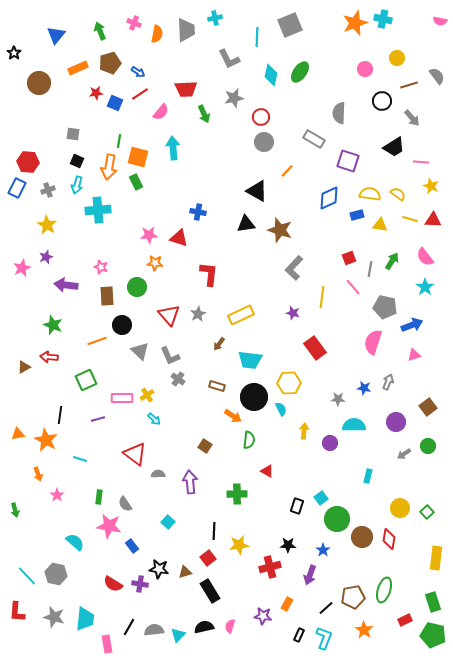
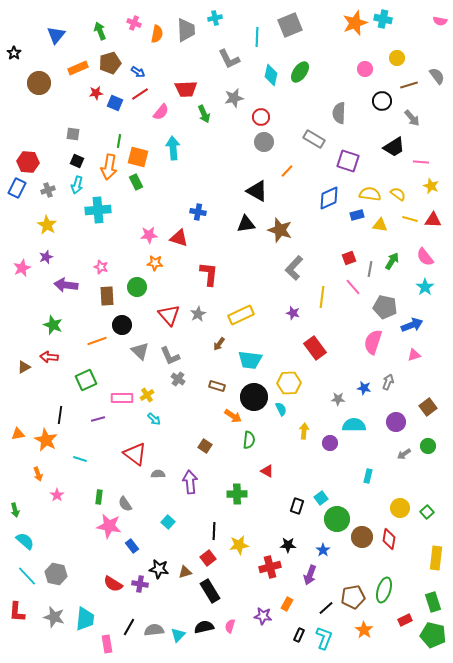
cyan semicircle at (75, 542): moved 50 px left, 1 px up
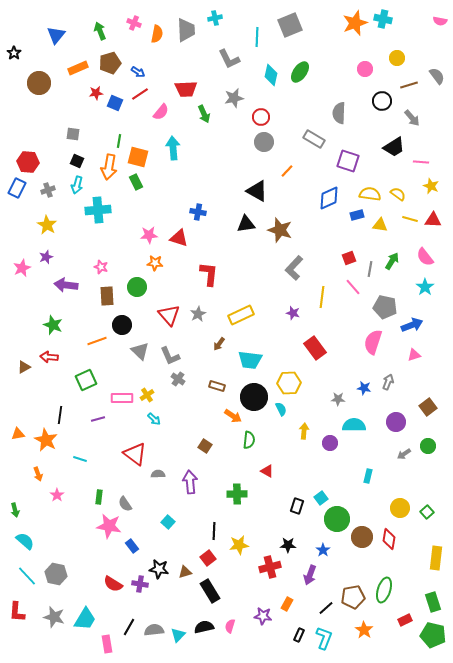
cyan trapezoid at (85, 619): rotated 25 degrees clockwise
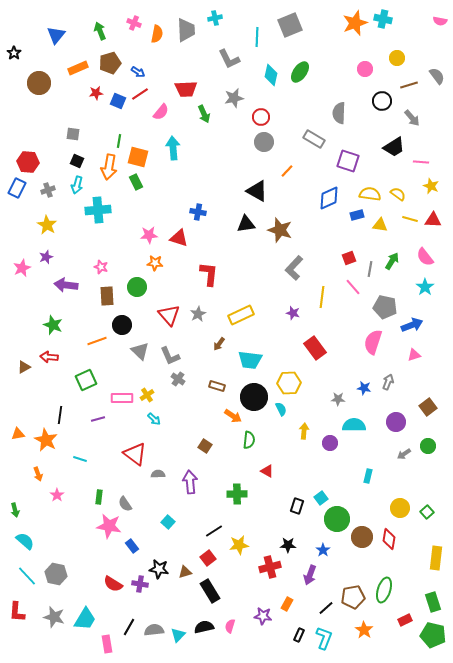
blue square at (115, 103): moved 3 px right, 2 px up
black line at (214, 531): rotated 54 degrees clockwise
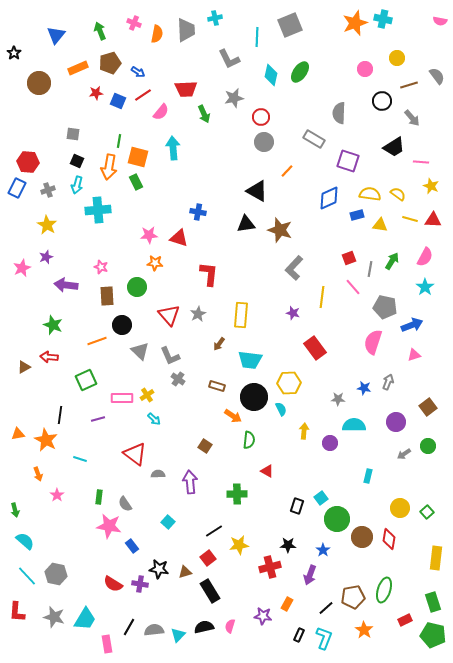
red line at (140, 94): moved 3 px right, 1 px down
pink semicircle at (425, 257): rotated 114 degrees counterclockwise
yellow rectangle at (241, 315): rotated 60 degrees counterclockwise
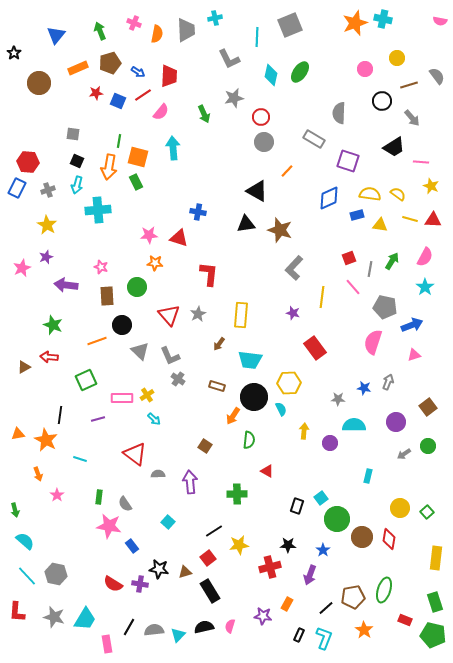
red trapezoid at (186, 89): moved 17 px left, 13 px up; rotated 85 degrees counterclockwise
orange arrow at (233, 416): rotated 90 degrees clockwise
green rectangle at (433, 602): moved 2 px right
red rectangle at (405, 620): rotated 48 degrees clockwise
